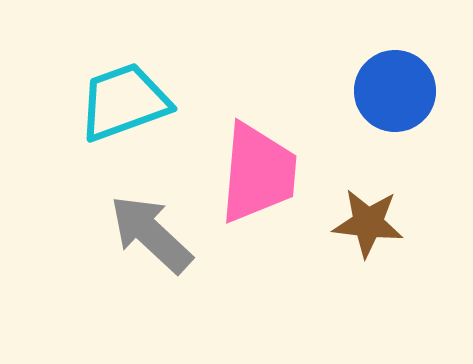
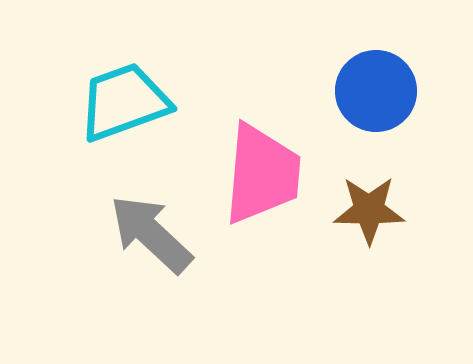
blue circle: moved 19 px left
pink trapezoid: moved 4 px right, 1 px down
brown star: moved 1 px right, 13 px up; rotated 6 degrees counterclockwise
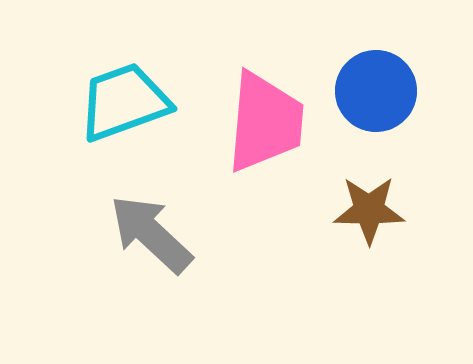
pink trapezoid: moved 3 px right, 52 px up
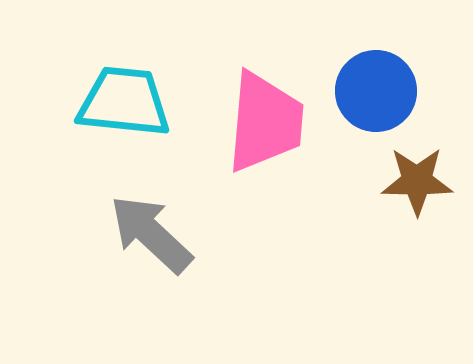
cyan trapezoid: rotated 26 degrees clockwise
brown star: moved 48 px right, 29 px up
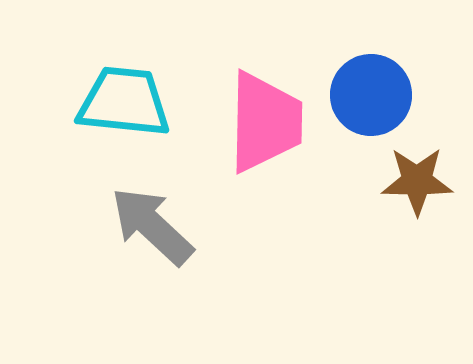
blue circle: moved 5 px left, 4 px down
pink trapezoid: rotated 4 degrees counterclockwise
gray arrow: moved 1 px right, 8 px up
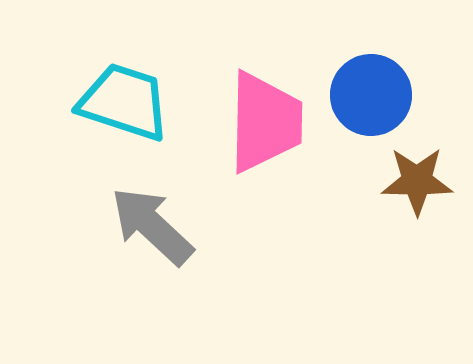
cyan trapezoid: rotated 12 degrees clockwise
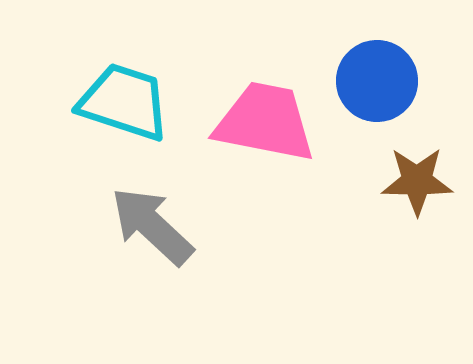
blue circle: moved 6 px right, 14 px up
pink trapezoid: rotated 80 degrees counterclockwise
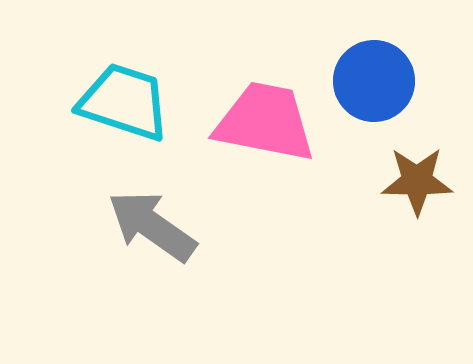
blue circle: moved 3 px left
gray arrow: rotated 8 degrees counterclockwise
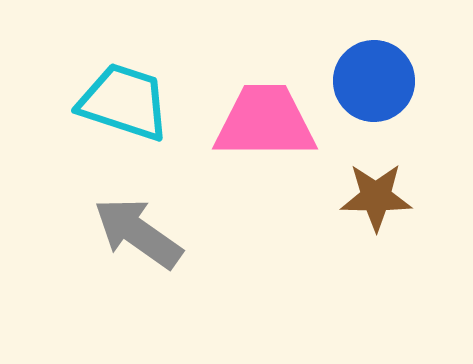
pink trapezoid: rotated 11 degrees counterclockwise
brown star: moved 41 px left, 16 px down
gray arrow: moved 14 px left, 7 px down
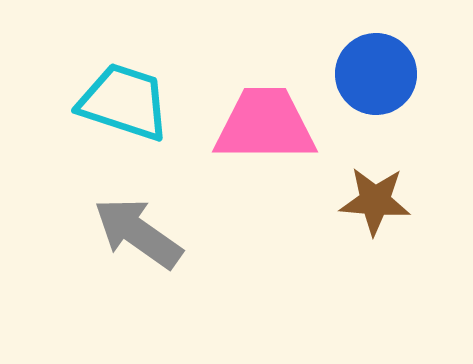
blue circle: moved 2 px right, 7 px up
pink trapezoid: moved 3 px down
brown star: moved 1 px left, 4 px down; rotated 4 degrees clockwise
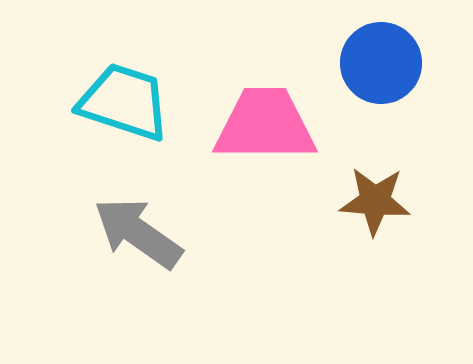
blue circle: moved 5 px right, 11 px up
